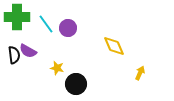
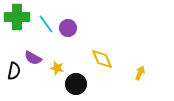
yellow diamond: moved 12 px left, 13 px down
purple semicircle: moved 5 px right, 7 px down
black semicircle: moved 16 px down; rotated 18 degrees clockwise
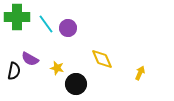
purple semicircle: moved 3 px left, 1 px down
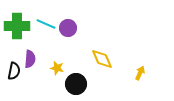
green cross: moved 9 px down
cyan line: rotated 30 degrees counterclockwise
purple semicircle: rotated 114 degrees counterclockwise
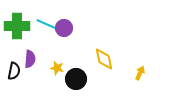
purple circle: moved 4 px left
yellow diamond: moved 2 px right; rotated 10 degrees clockwise
black circle: moved 5 px up
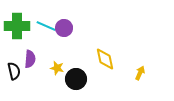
cyan line: moved 2 px down
yellow diamond: moved 1 px right
black semicircle: rotated 24 degrees counterclockwise
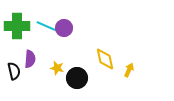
yellow arrow: moved 11 px left, 3 px up
black circle: moved 1 px right, 1 px up
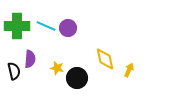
purple circle: moved 4 px right
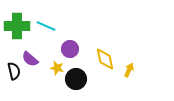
purple circle: moved 2 px right, 21 px down
purple semicircle: rotated 126 degrees clockwise
black circle: moved 1 px left, 1 px down
